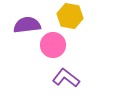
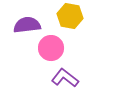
pink circle: moved 2 px left, 3 px down
purple L-shape: moved 1 px left
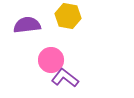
yellow hexagon: moved 2 px left
pink circle: moved 12 px down
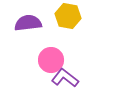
purple semicircle: moved 1 px right, 2 px up
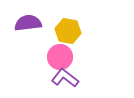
yellow hexagon: moved 15 px down
pink circle: moved 9 px right, 3 px up
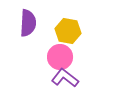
purple semicircle: rotated 100 degrees clockwise
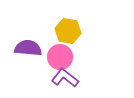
purple semicircle: moved 25 px down; rotated 88 degrees counterclockwise
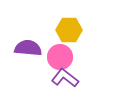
yellow hexagon: moved 1 px right, 1 px up; rotated 10 degrees counterclockwise
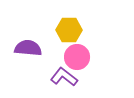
pink circle: moved 17 px right
purple L-shape: moved 1 px left, 1 px up
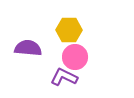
pink circle: moved 2 px left
purple L-shape: rotated 12 degrees counterclockwise
